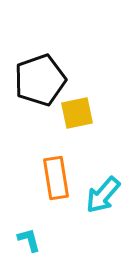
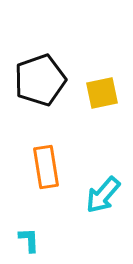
yellow square: moved 25 px right, 20 px up
orange rectangle: moved 10 px left, 11 px up
cyan L-shape: rotated 12 degrees clockwise
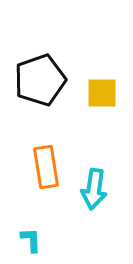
yellow square: rotated 12 degrees clockwise
cyan arrow: moved 9 px left, 6 px up; rotated 33 degrees counterclockwise
cyan L-shape: moved 2 px right
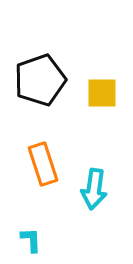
orange rectangle: moved 3 px left, 3 px up; rotated 9 degrees counterclockwise
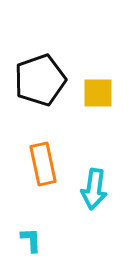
yellow square: moved 4 px left
orange rectangle: rotated 6 degrees clockwise
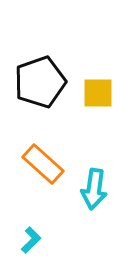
black pentagon: moved 2 px down
orange rectangle: rotated 36 degrees counterclockwise
cyan L-shape: rotated 48 degrees clockwise
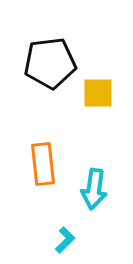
black pentagon: moved 10 px right, 19 px up; rotated 12 degrees clockwise
orange rectangle: rotated 42 degrees clockwise
cyan L-shape: moved 34 px right
